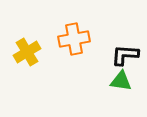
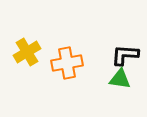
orange cross: moved 7 px left, 24 px down
green triangle: moved 1 px left, 2 px up
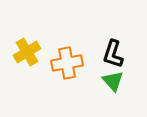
black L-shape: moved 12 px left, 1 px up; rotated 76 degrees counterclockwise
green triangle: moved 7 px left, 2 px down; rotated 40 degrees clockwise
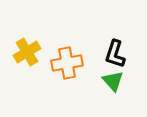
black L-shape: moved 2 px right
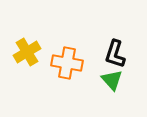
orange cross: rotated 20 degrees clockwise
green triangle: moved 1 px left, 1 px up
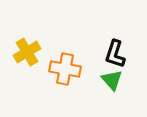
orange cross: moved 2 px left, 6 px down
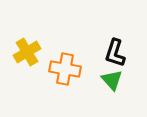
black L-shape: moved 1 px up
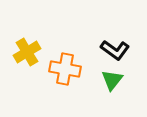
black L-shape: moved 3 px up; rotated 72 degrees counterclockwise
green triangle: rotated 20 degrees clockwise
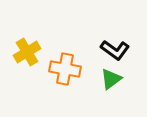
green triangle: moved 1 px left, 1 px up; rotated 15 degrees clockwise
